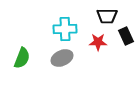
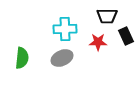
green semicircle: rotated 15 degrees counterclockwise
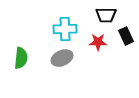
black trapezoid: moved 1 px left, 1 px up
green semicircle: moved 1 px left
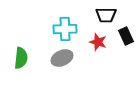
red star: rotated 18 degrees clockwise
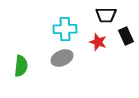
green semicircle: moved 8 px down
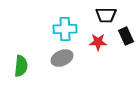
red star: rotated 18 degrees counterclockwise
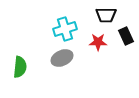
cyan cross: rotated 15 degrees counterclockwise
green semicircle: moved 1 px left, 1 px down
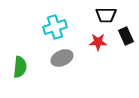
cyan cross: moved 10 px left, 2 px up
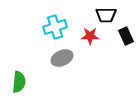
red star: moved 8 px left, 6 px up
green semicircle: moved 1 px left, 15 px down
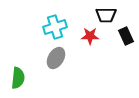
gray ellipse: moved 6 px left; rotated 35 degrees counterclockwise
green semicircle: moved 1 px left, 4 px up
